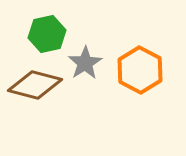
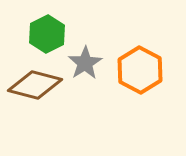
green hexagon: rotated 15 degrees counterclockwise
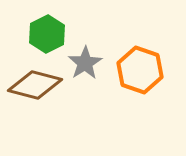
orange hexagon: rotated 9 degrees counterclockwise
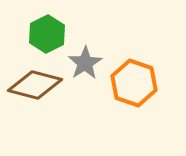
orange hexagon: moved 6 px left, 13 px down
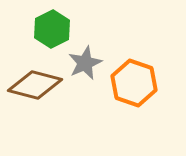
green hexagon: moved 5 px right, 5 px up
gray star: rotated 8 degrees clockwise
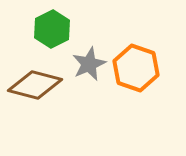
gray star: moved 4 px right, 1 px down
orange hexagon: moved 2 px right, 15 px up
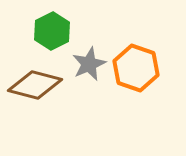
green hexagon: moved 2 px down
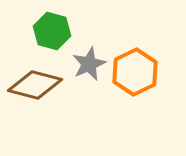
green hexagon: rotated 18 degrees counterclockwise
orange hexagon: moved 1 px left, 4 px down; rotated 15 degrees clockwise
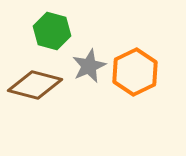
gray star: moved 2 px down
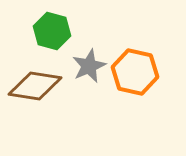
orange hexagon: rotated 21 degrees counterclockwise
brown diamond: moved 1 px down; rotated 6 degrees counterclockwise
